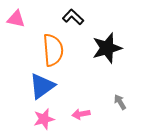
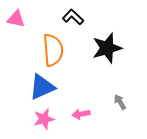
blue triangle: moved 1 px down; rotated 12 degrees clockwise
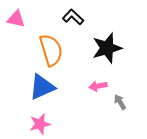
orange semicircle: moved 2 px left; rotated 12 degrees counterclockwise
pink arrow: moved 17 px right, 28 px up
pink star: moved 4 px left, 5 px down
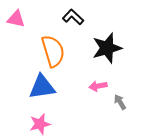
orange semicircle: moved 2 px right, 1 px down
blue triangle: rotated 16 degrees clockwise
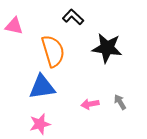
pink triangle: moved 2 px left, 7 px down
black star: rotated 24 degrees clockwise
pink arrow: moved 8 px left, 18 px down
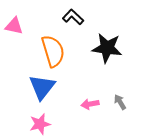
blue triangle: rotated 44 degrees counterclockwise
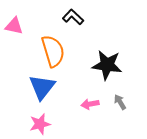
black star: moved 17 px down
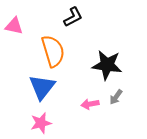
black L-shape: rotated 110 degrees clockwise
gray arrow: moved 4 px left, 5 px up; rotated 112 degrees counterclockwise
pink star: moved 1 px right, 1 px up
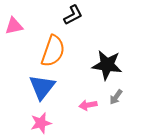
black L-shape: moved 2 px up
pink triangle: rotated 24 degrees counterclockwise
orange semicircle: rotated 36 degrees clockwise
pink arrow: moved 2 px left, 1 px down
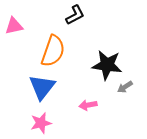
black L-shape: moved 2 px right
gray arrow: moved 9 px right, 10 px up; rotated 21 degrees clockwise
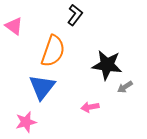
black L-shape: rotated 25 degrees counterclockwise
pink triangle: rotated 48 degrees clockwise
pink arrow: moved 2 px right, 2 px down
pink star: moved 15 px left, 1 px up
